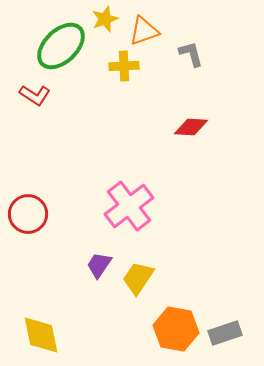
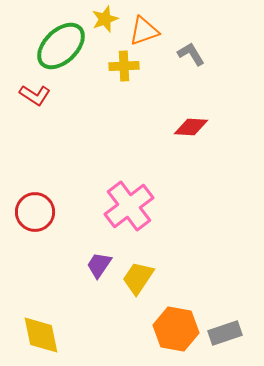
gray L-shape: rotated 16 degrees counterclockwise
red circle: moved 7 px right, 2 px up
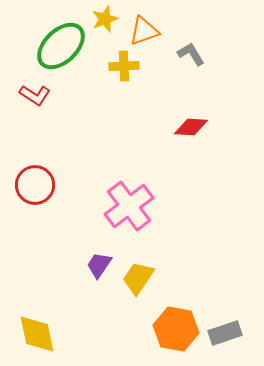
red circle: moved 27 px up
yellow diamond: moved 4 px left, 1 px up
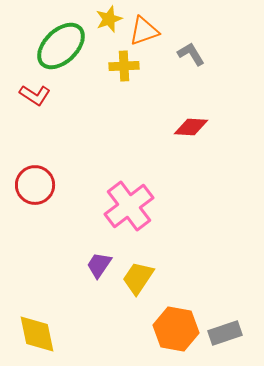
yellow star: moved 4 px right
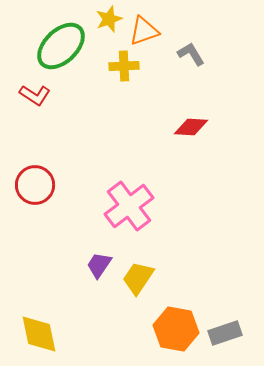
yellow diamond: moved 2 px right
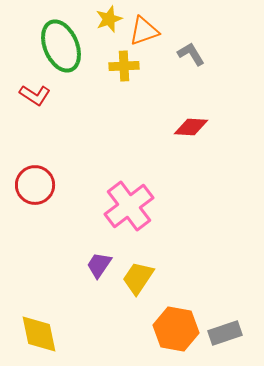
green ellipse: rotated 69 degrees counterclockwise
